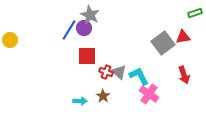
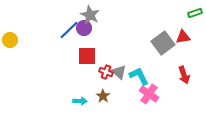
blue line: rotated 15 degrees clockwise
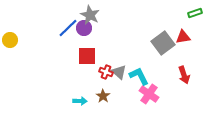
blue line: moved 1 px left, 2 px up
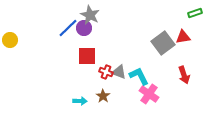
gray triangle: rotated 21 degrees counterclockwise
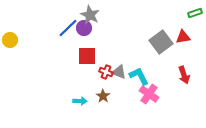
gray square: moved 2 px left, 1 px up
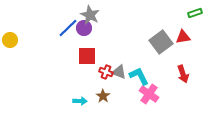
red arrow: moved 1 px left, 1 px up
